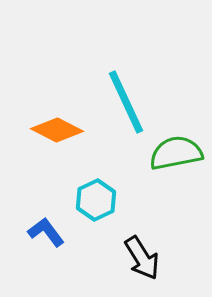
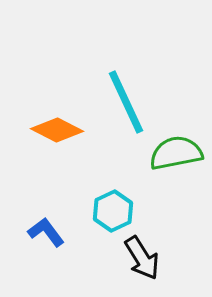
cyan hexagon: moved 17 px right, 11 px down
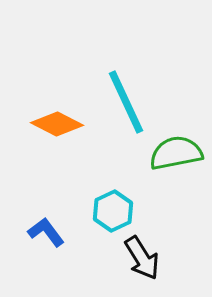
orange diamond: moved 6 px up
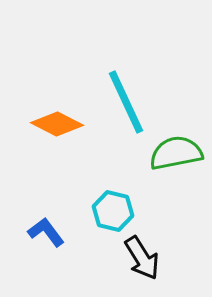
cyan hexagon: rotated 21 degrees counterclockwise
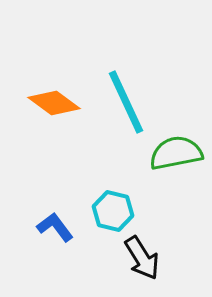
orange diamond: moved 3 px left, 21 px up; rotated 9 degrees clockwise
blue L-shape: moved 9 px right, 5 px up
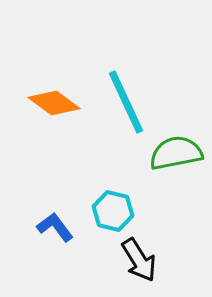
black arrow: moved 3 px left, 2 px down
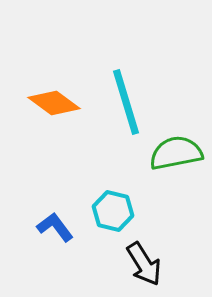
cyan line: rotated 8 degrees clockwise
black arrow: moved 5 px right, 4 px down
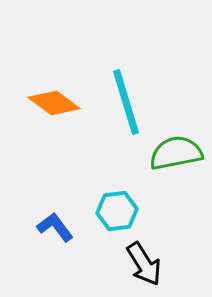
cyan hexagon: moved 4 px right; rotated 21 degrees counterclockwise
